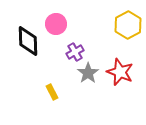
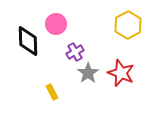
red star: moved 1 px right, 1 px down
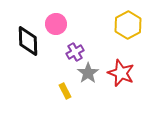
yellow rectangle: moved 13 px right, 1 px up
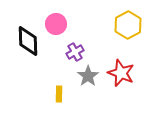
gray star: moved 3 px down
yellow rectangle: moved 6 px left, 3 px down; rotated 28 degrees clockwise
